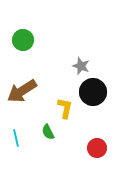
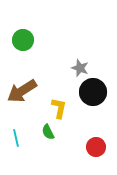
gray star: moved 1 px left, 2 px down
yellow L-shape: moved 6 px left
red circle: moved 1 px left, 1 px up
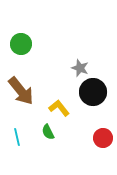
green circle: moved 2 px left, 4 px down
brown arrow: moved 1 px left; rotated 96 degrees counterclockwise
yellow L-shape: rotated 50 degrees counterclockwise
cyan line: moved 1 px right, 1 px up
red circle: moved 7 px right, 9 px up
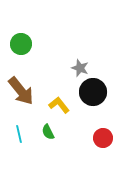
yellow L-shape: moved 3 px up
cyan line: moved 2 px right, 3 px up
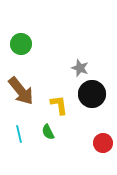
black circle: moved 1 px left, 2 px down
yellow L-shape: rotated 30 degrees clockwise
red circle: moved 5 px down
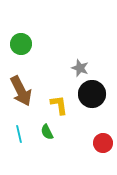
brown arrow: rotated 12 degrees clockwise
green semicircle: moved 1 px left
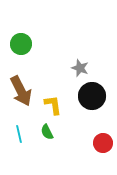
black circle: moved 2 px down
yellow L-shape: moved 6 px left
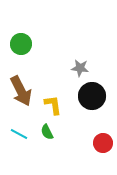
gray star: rotated 12 degrees counterclockwise
cyan line: rotated 48 degrees counterclockwise
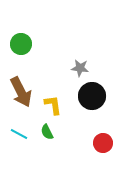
brown arrow: moved 1 px down
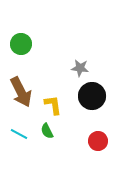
green semicircle: moved 1 px up
red circle: moved 5 px left, 2 px up
